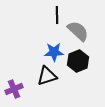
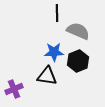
black line: moved 2 px up
gray semicircle: rotated 20 degrees counterclockwise
black triangle: rotated 25 degrees clockwise
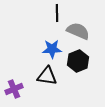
blue star: moved 2 px left, 3 px up
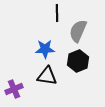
gray semicircle: rotated 90 degrees counterclockwise
blue star: moved 7 px left
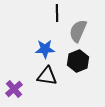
purple cross: rotated 18 degrees counterclockwise
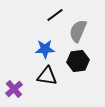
black line: moved 2 px left, 2 px down; rotated 54 degrees clockwise
black hexagon: rotated 15 degrees clockwise
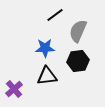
blue star: moved 1 px up
black triangle: rotated 15 degrees counterclockwise
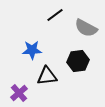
gray semicircle: moved 8 px right, 3 px up; rotated 85 degrees counterclockwise
blue star: moved 13 px left, 2 px down
purple cross: moved 5 px right, 4 px down
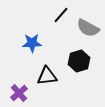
black line: moved 6 px right; rotated 12 degrees counterclockwise
gray semicircle: moved 2 px right
blue star: moved 7 px up
black hexagon: moved 1 px right; rotated 10 degrees counterclockwise
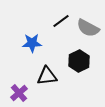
black line: moved 6 px down; rotated 12 degrees clockwise
black hexagon: rotated 10 degrees counterclockwise
